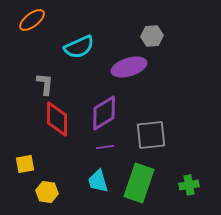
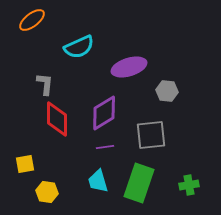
gray hexagon: moved 15 px right, 55 px down; rotated 10 degrees clockwise
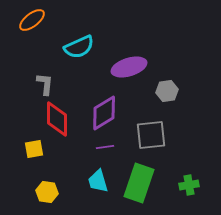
gray hexagon: rotated 15 degrees counterclockwise
yellow square: moved 9 px right, 15 px up
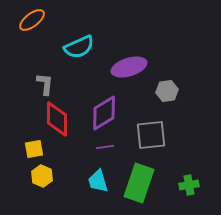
yellow hexagon: moved 5 px left, 16 px up; rotated 15 degrees clockwise
